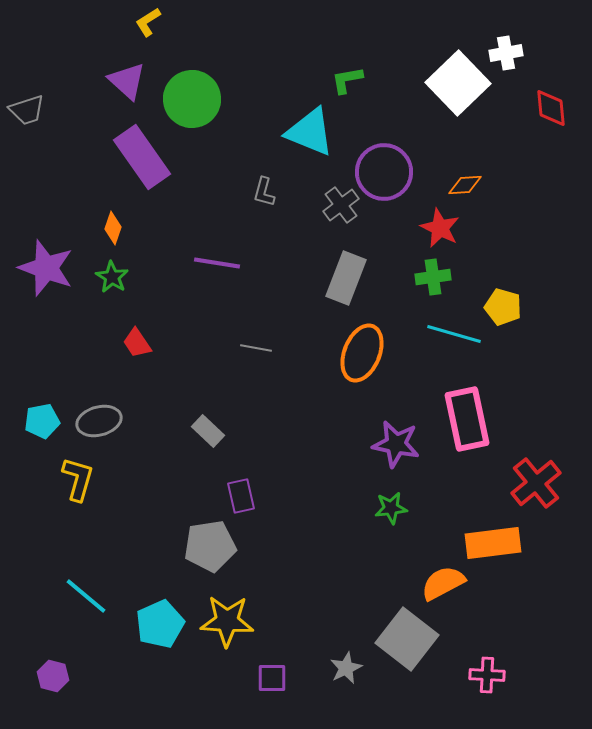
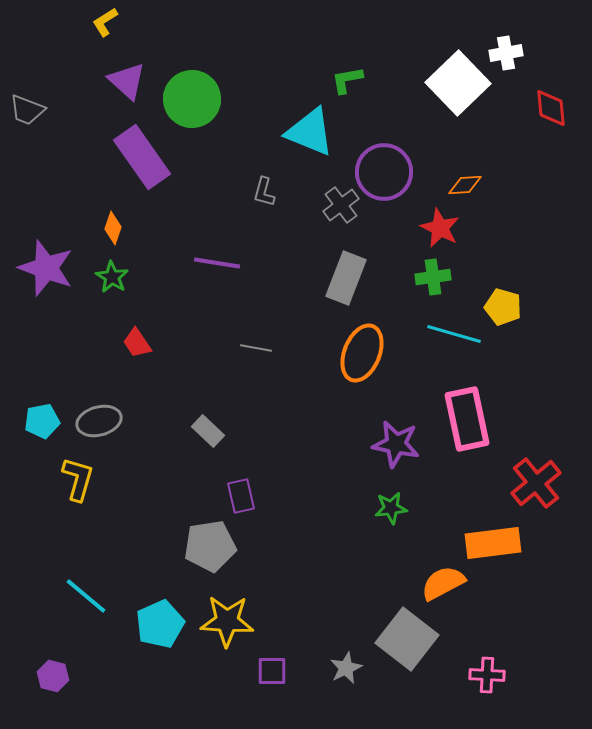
yellow L-shape at (148, 22): moved 43 px left
gray trapezoid at (27, 110): rotated 39 degrees clockwise
purple square at (272, 678): moved 7 px up
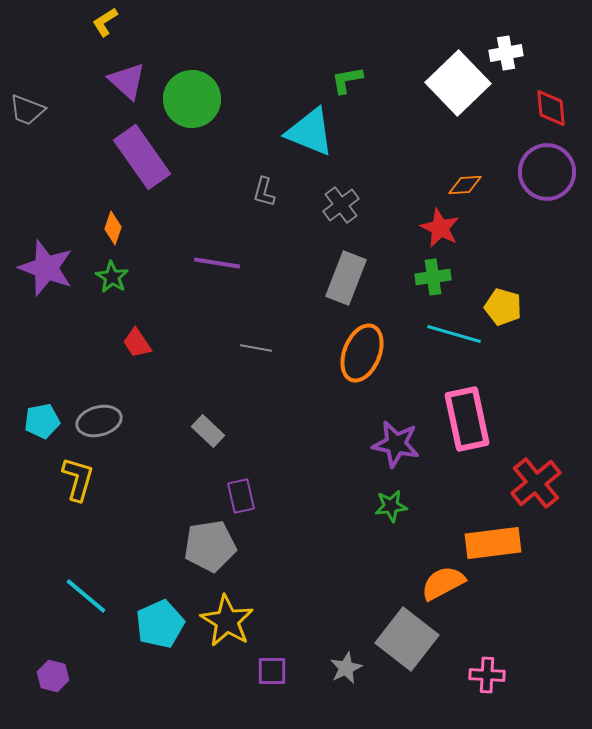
purple circle at (384, 172): moved 163 px right
green star at (391, 508): moved 2 px up
yellow star at (227, 621): rotated 28 degrees clockwise
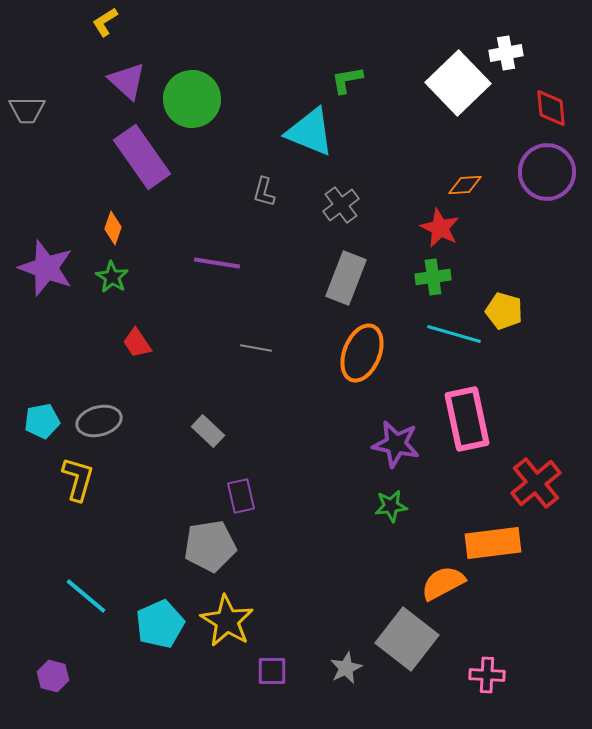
gray trapezoid at (27, 110): rotated 21 degrees counterclockwise
yellow pentagon at (503, 307): moved 1 px right, 4 px down
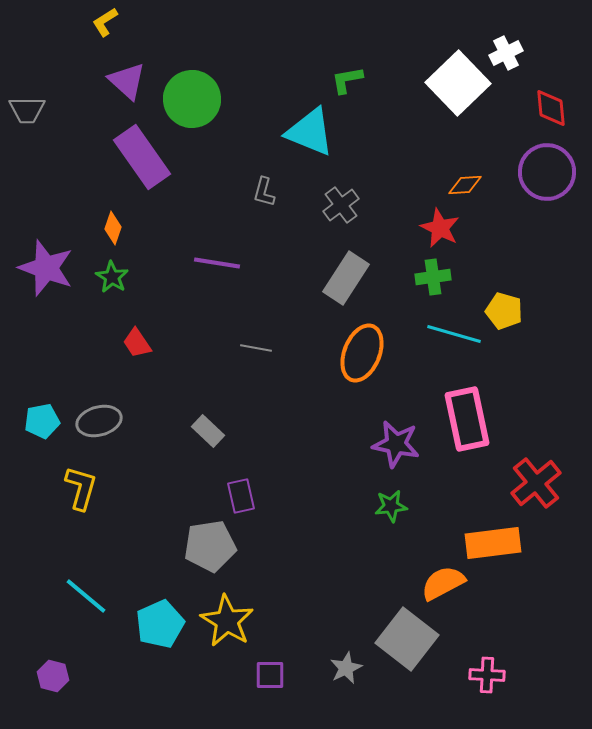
white cross at (506, 53): rotated 16 degrees counterclockwise
gray rectangle at (346, 278): rotated 12 degrees clockwise
yellow L-shape at (78, 479): moved 3 px right, 9 px down
purple square at (272, 671): moved 2 px left, 4 px down
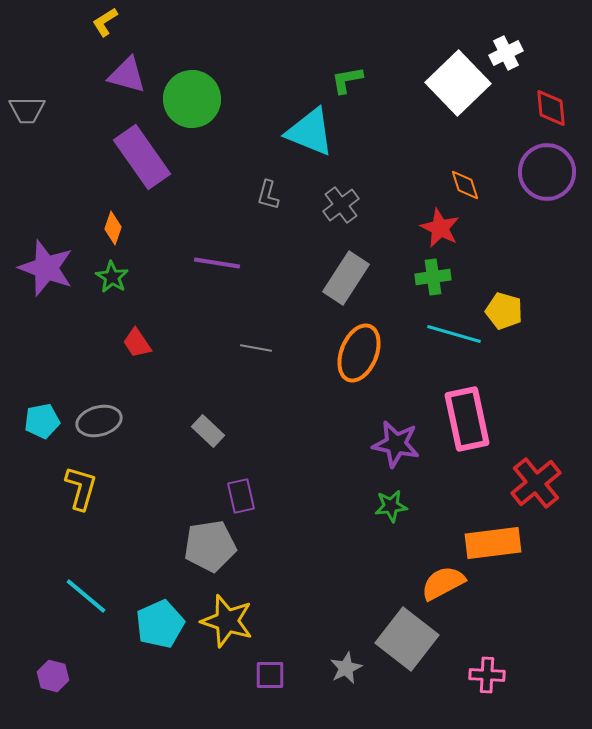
purple triangle at (127, 81): moved 6 px up; rotated 27 degrees counterclockwise
orange diamond at (465, 185): rotated 76 degrees clockwise
gray L-shape at (264, 192): moved 4 px right, 3 px down
orange ellipse at (362, 353): moved 3 px left
yellow star at (227, 621): rotated 14 degrees counterclockwise
